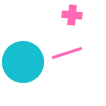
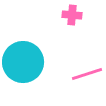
pink line: moved 20 px right, 21 px down
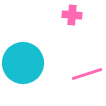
cyan circle: moved 1 px down
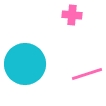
cyan circle: moved 2 px right, 1 px down
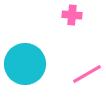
pink line: rotated 12 degrees counterclockwise
